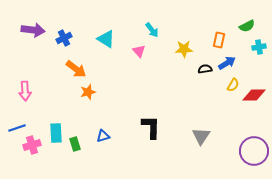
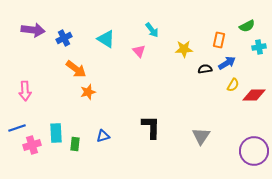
green rectangle: rotated 24 degrees clockwise
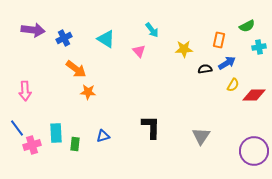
orange star: rotated 21 degrees clockwise
blue line: rotated 72 degrees clockwise
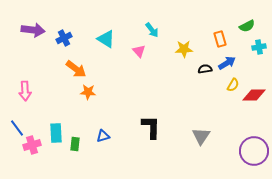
orange rectangle: moved 1 px right, 1 px up; rotated 28 degrees counterclockwise
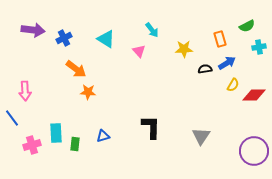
blue line: moved 5 px left, 10 px up
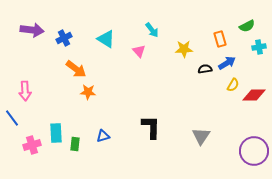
purple arrow: moved 1 px left
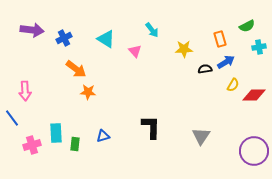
pink triangle: moved 4 px left
blue arrow: moved 1 px left, 1 px up
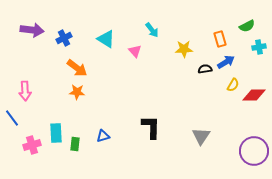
orange arrow: moved 1 px right, 1 px up
orange star: moved 11 px left
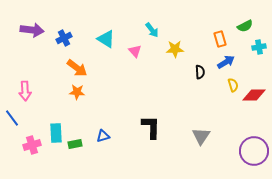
green semicircle: moved 2 px left
yellow star: moved 9 px left
black semicircle: moved 5 px left, 3 px down; rotated 96 degrees clockwise
yellow semicircle: rotated 48 degrees counterclockwise
green rectangle: rotated 72 degrees clockwise
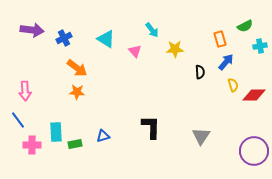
cyan cross: moved 1 px right, 1 px up
blue arrow: rotated 18 degrees counterclockwise
blue line: moved 6 px right, 2 px down
cyan rectangle: moved 1 px up
pink cross: rotated 18 degrees clockwise
